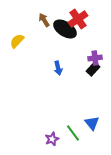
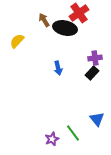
red cross: moved 1 px right, 6 px up
black ellipse: moved 1 px up; rotated 20 degrees counterclockwise
black rectangle: moved 1 px left, 4 px down
blue triangle: moved 5 px right, 4 px up
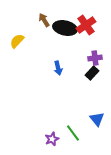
red cross: moved 7 px right, 12 px down
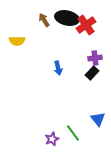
black ellipse: moved 2 px right, 10 px up
yellow semicircle: rotated 133 degrees counterclockwise
blue triangle: moved 1 px right
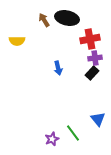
red cross: moved 4 px right, 14 px down; rotated 24 degrees clockwise
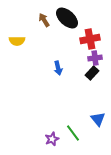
black ellipse: rotated 30 degrees clockwise
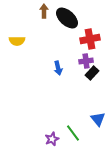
brown arrow: moved 9 px up; rotated 32 degrees clockwise
purple cross: moved 9 px left, 3 px down
